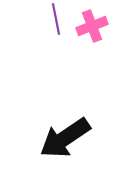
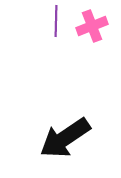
purple line: moved 2 px down; rotated 12 degrees clockwise
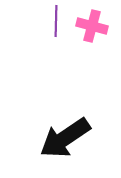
pink cross: rotated 36 degrees clockwise
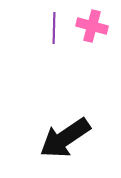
purple line: moved 2 px left, 7 px down
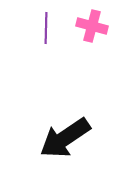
purple line: moved 8 px left
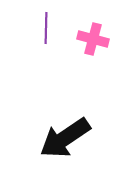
pink cross: moved 1 px right, 13 px down
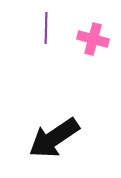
black arrow: moved 11 px left
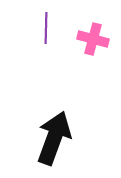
black arrow: rotated 144 degrees clockwise
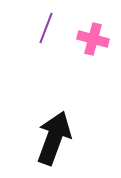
purple line: rotated 20 degrees clockwise
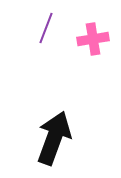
pink cross: rotated 24 degrees counterclockwise
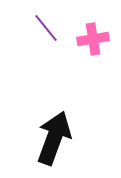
purple line: rotated 60 degrees counterclockwise
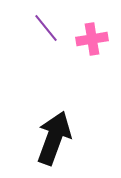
pink cross: moved 1 px left
